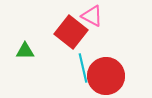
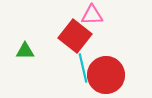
pink triangle: moved 1 px up; rotated 30 degrees counterclockwise
red square: moved 4 px right, 4 px down
red circle: moved 1 px up
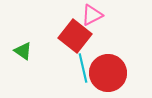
pink triangle: rotated 25 degrees counterclockwise
green triangle: moved 2 px left; rotated 36 degrees clockwise
red circle: moved 2 px right, 2 px up
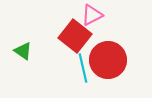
red circle: moved 13 px up
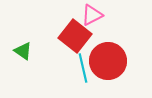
red circle: moved 1 px down
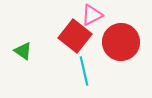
red circle: moved 13 px right, 19 px up
cyan line: moved 1 px right, 3 px down
